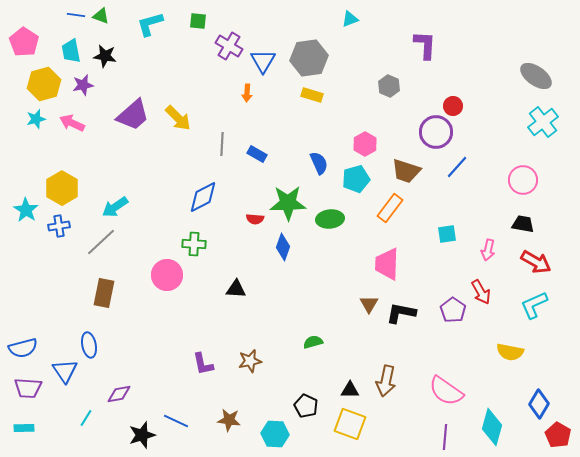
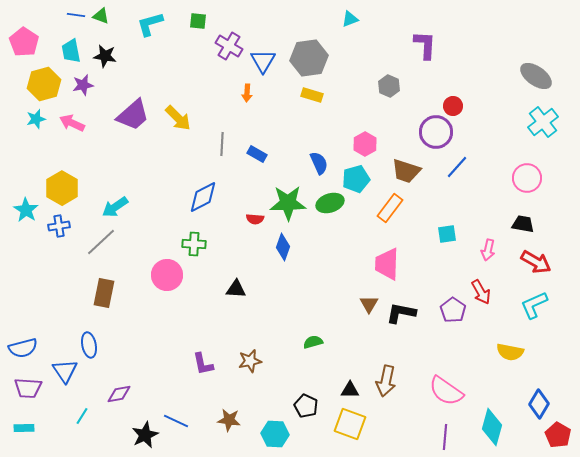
pink circle at (523, 180): moved 4 px right, 2 px up
green ellipse at (330, 219): moved 16 px up; rotated 12 degrees counterclockwise
cyan line at (86, 418): moved 4 px left, 2 px up
black star at (142, 435): moved 3 px right; rotated 8 degrees counterclockwise
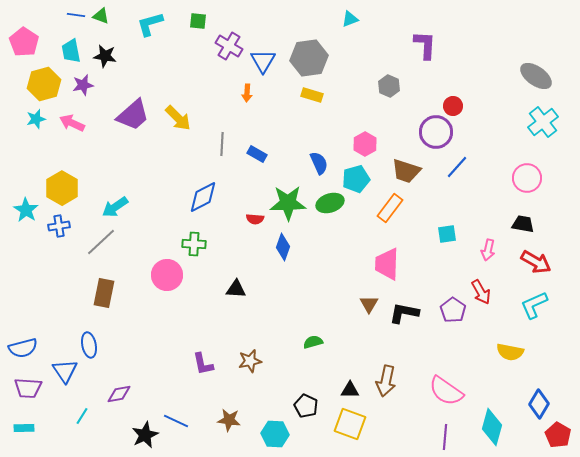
black L-shape at (401, 313): moved 3 px right
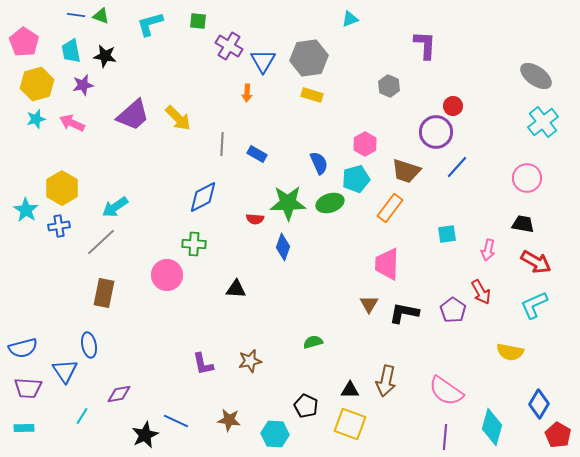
yellow hexagon at (44, 84): moved 7 px left
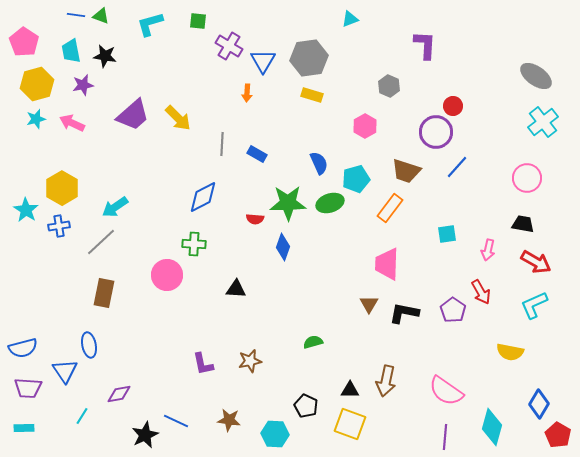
pink hexagon at (365, 144): moved 18 px up
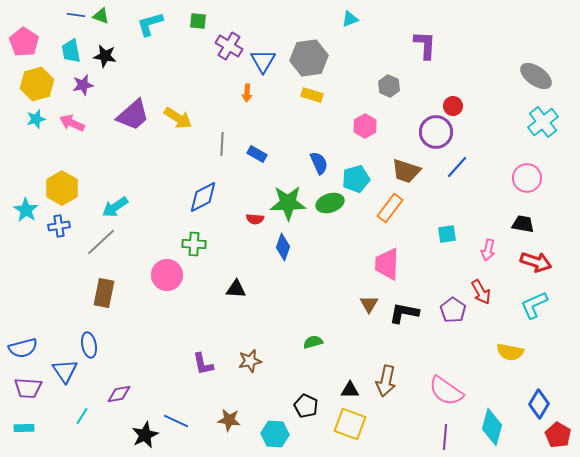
yellow arrow at (178, 118): rotated 12 degrees counterclockwise
red arrow at (536, 262): rotated 12 degrees counterclockwise
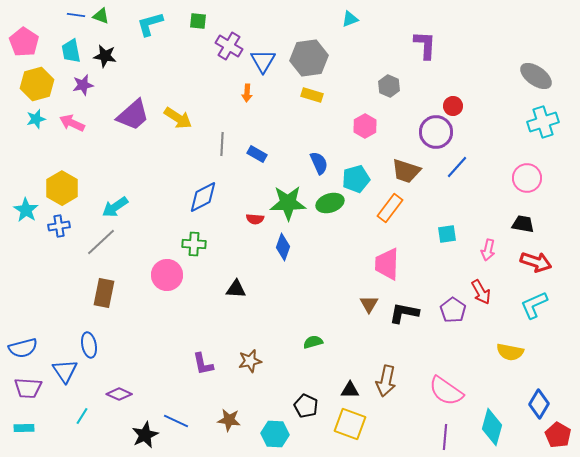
cyan cross at (543, 122): rotated 20 degrees clockwise
purple diamond at (119, 394): rotated 35 degrees clockwise
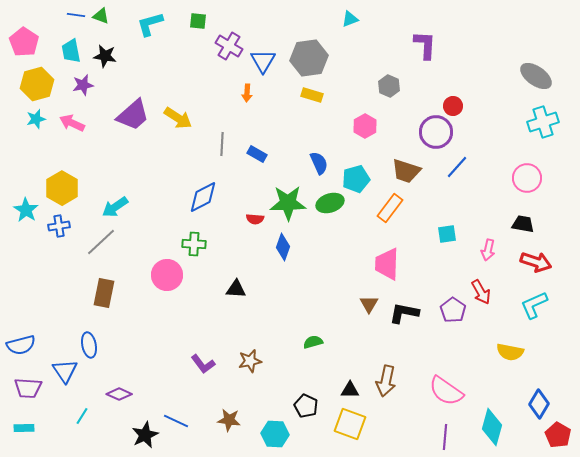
blue semicircle at (23, 348): moved 2 px left, 3 px up
purple L-shape at (203, 364): rotated 25 degrees counterclockwise
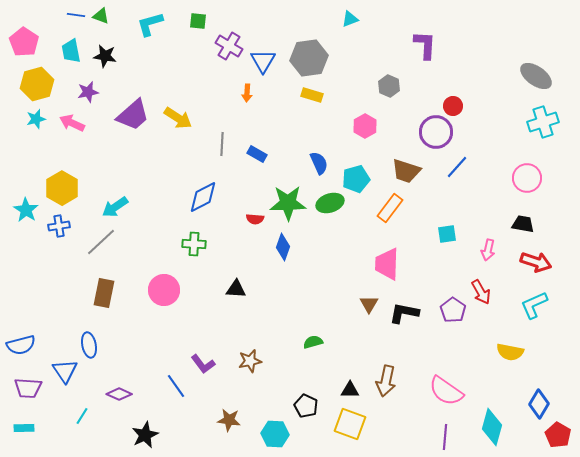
purple star at (83, 85): moved 5 px right, 7 px down
pink circle at (167, 275): moved 3 px left, 15 px down
blue line at (176, 421): moved 35 px up; rotated 30 degrees clockwise
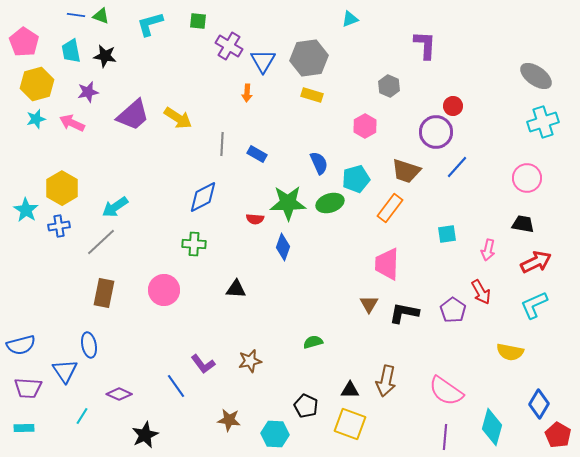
red arrow at (536, 262): rotated 44 degrees counterclockwise
